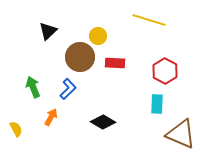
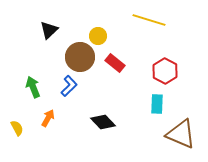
black triangle: moved 1 px right, 1 px up
red rectangle: rotated 36 degrees clockwise
blue L-shape: moved 1 px right, 3 px up
orange arrow: moved 3 px left, 1 px down
black diamond: rotated 15 degrees clockwise
yellow semicircle: moved 1 px right, 1 px up
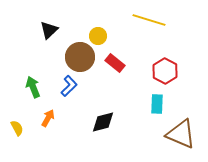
black diamond: rotated 60 degrees counterclockwise
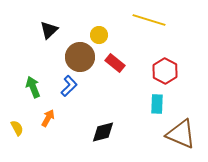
yellow circle: moved 1 px right, 1 px up
black diamond: moved 10 px down
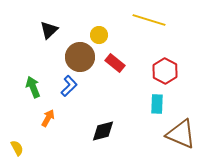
yellow semicircle: moved 20 px down
black diamond: moved 1 px up
